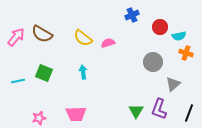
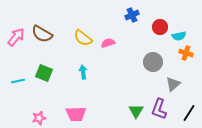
black line: rotated 12 degrees clockwise
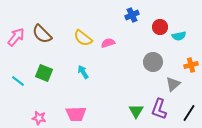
brown semicircle: rotated 15 degrees clockwise
orange cross: moved 5 px right, 12 px down; rotated 32 degrees counterclockwise
cyan arrow: rotated 24 degrees counterclockwise
cyan line: rotated 48 degrees clockwise
pink star: rotated 24 degrees clockwise
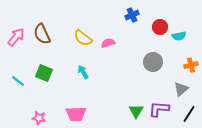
brown semicircle: rotated 20 degrees clockwise
gray triangle: moved 8 px right, 5 px down
purple L-shape: rotated 75 degrees clockwise
black line: moved 1 px down
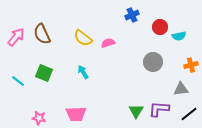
gray triangle: rotated 35 degrees clockwise
black line: rotated 18 degrees clockwise
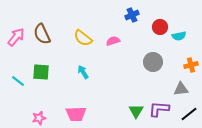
pink semicircle: moved 5 px right, 2 px up
green square: moved 3 px left, 1 px up; rotated 18 degrees counterclockwise
pink star: rotated 24 degrees counterclockwise
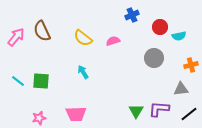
brown semicircle: moved 3 px up
gray circle: moved 1 px right, 4 px up
green square: moved 9 px down
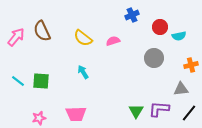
black line: moved 1 px up; rotated 12 degrees counterclockwise
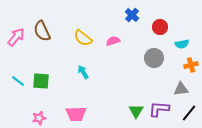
blue cross: rotated 24 degrees counterclockwise
cyan semicircle: moved 3 px right, 8 px down
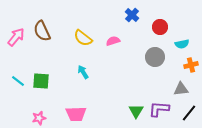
gray circle: moved 1 px right, 1 px up
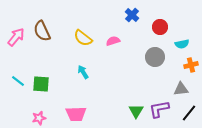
green square: moved 3 px down
purple L-shape: rotated 15 degrees counterclockwise
